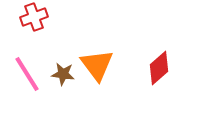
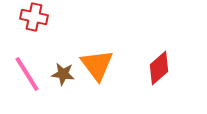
red cross: rotated 32 degrees clockwise
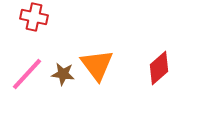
pink line: rotated 75 degrees clockwise
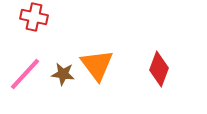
red diamond: moved 1 px down; rotated 28 degrees counterclockwise
pink line: moved 2 px left
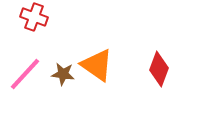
red cross: rotated 8 degrees clockwise
orange triangle: rotated 18 degrees counterclockwise
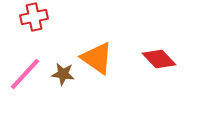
red cross: rotated 32 degrees counterclockwise
orange triangle: moved 7 px up
red diamond: moved 10 px up; rotated 64 degrees counterclockwise
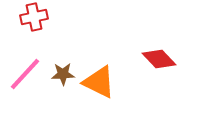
orange triangle: moved 2 px right, 24 px down; rotated 9 degrees counterclockwise
brown star: rotated 10 degrees counterclockwise
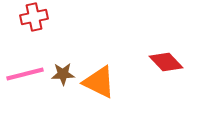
red diamond: moved 7 px right, 3 px down
pink line: rotated 33 degrees clockwise
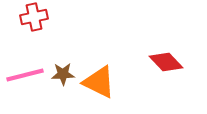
pink line: moved 1 px down
